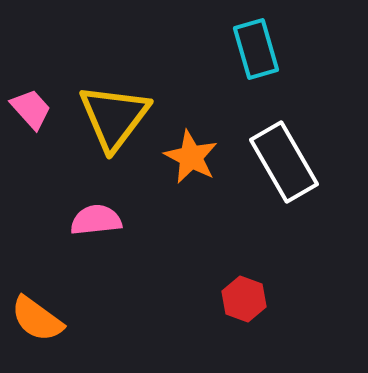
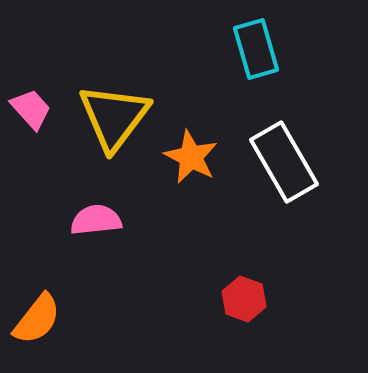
orange semicircle: rotated 88 degrees counterclockwise
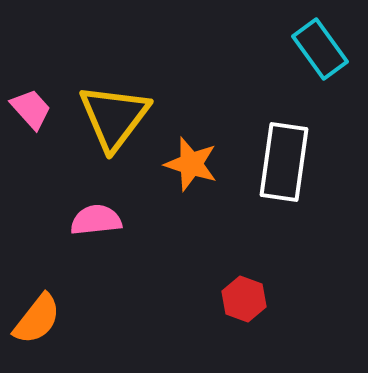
cyan rectangle: moved 64 px right; rotated 20 degrees counterclockwise
orange star: moved 7 px down; rotated 10 degrees counterclockwise
white rectangle: rotated 38 degrees clockwise
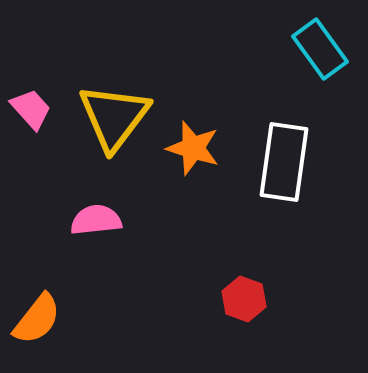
orange star: moved 2 px right, 16 px up
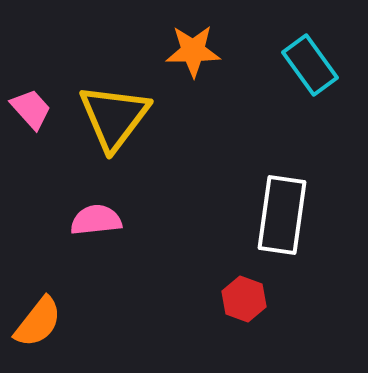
cyan rectangle: moved 10 px left, 16 px down
orange star: moved 97 px up; rotated 18 degrees counterclockwise
white rectangle: moved 2 px left, 53 px down
orange semicircle: moved 1 px right, 3 px down
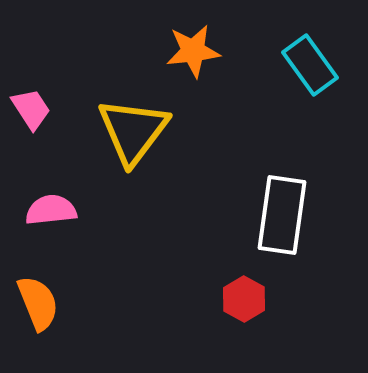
orange star: rotated 6 degrees counterclockwise
pink trapezoid: rotated 9 degrees clockwise
yellow triangle: moved 19 px right, 14 px down
pink semicircle: moved 45 px left, 10 px up
red hexagon: rotated 9 degrees clockwise
orange semicircle: moved 19 px up; rotated 60 degrees counterclockwise
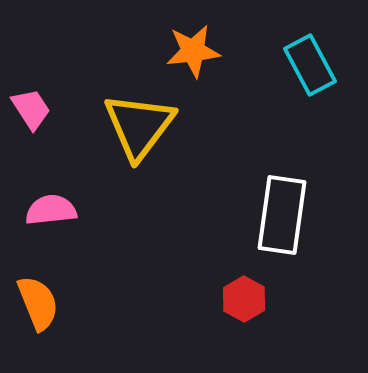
cyan rectangle: rotated 8 degrees clockwise
yellow triangle: moved 6 px right, 5 px up
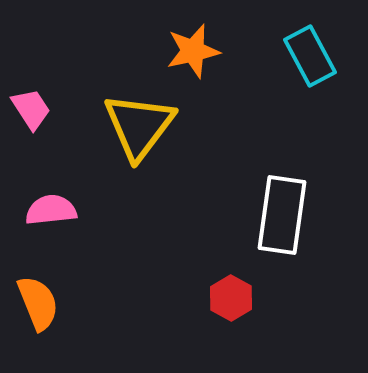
orange star: rotated 6 degrees counterclockwise
cyan rectangle: moved 9 px up
red hexagon: moved 13 px left, 1 px up
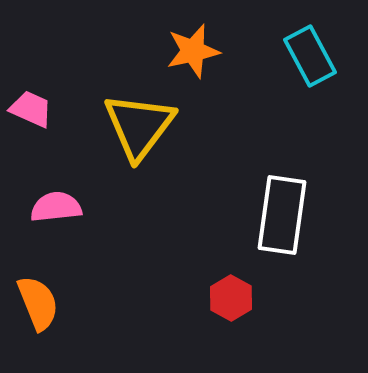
pink trapezoid: rotated 33 degrees counterclockwise
pink semicircle: moved 5 px right, 3 px up
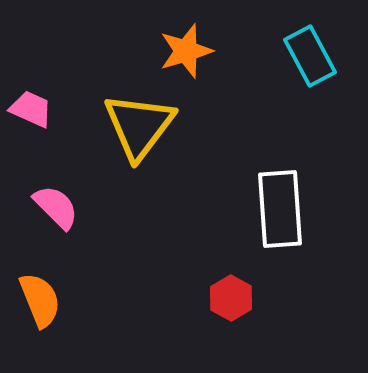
orange star: moved 7 px left; rotated 4 degrees counterclockwise
pink semicircle: rotated 51 degrees clockwise
white rectangle: moved 2 px left, 6 px up; rotated 12 degrees counterclockwise
orange semicircle: moved 2 px right, 3 px up
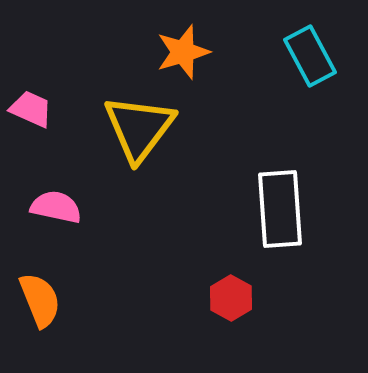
orange star: moved 3 px left, 1 px down
yellow triangle: moved 2 px down
pink semicircle: rotated 33 degrees counterclockwise
